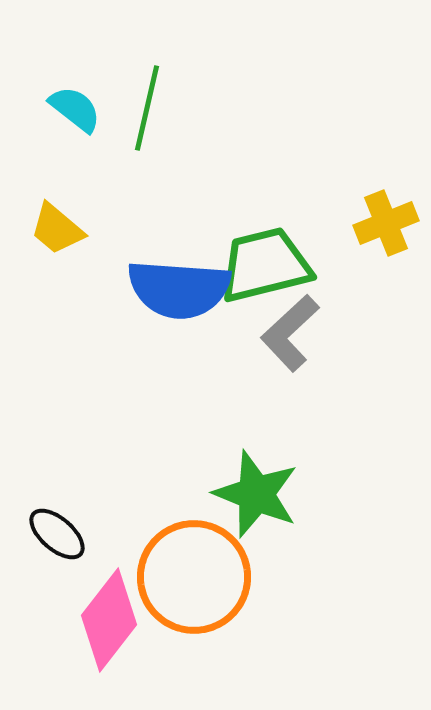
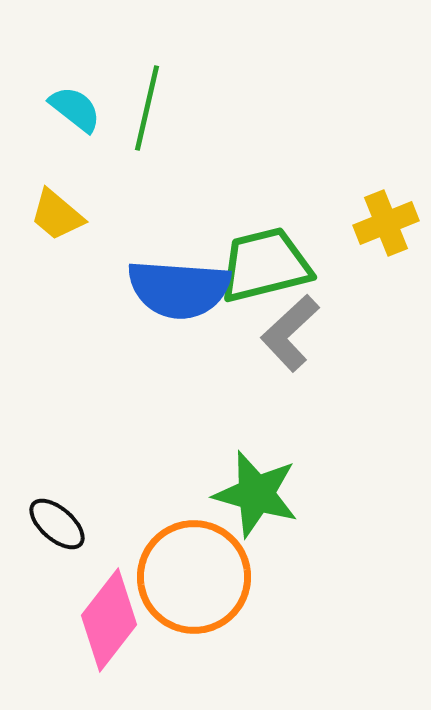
yellow trapezoid: moved 14 px up
green star: rotated 6 degrees counterclockwise
black ellipse: moved 10 px up
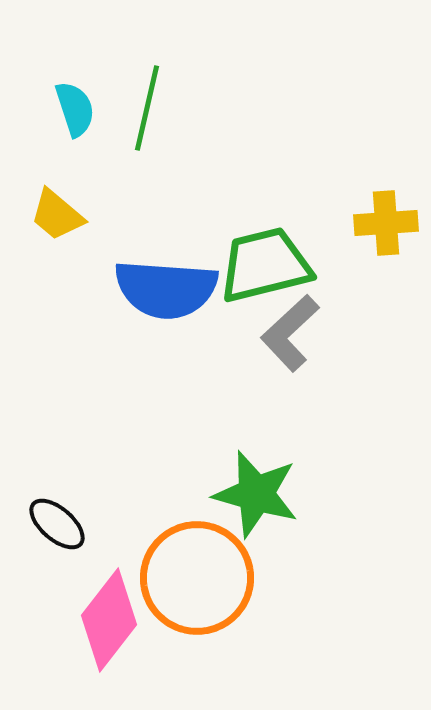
cyan semicircle: rotated 34 degrees clockwise
yellow cross: rotated 18 degrees clockwise
blue semicircle: moved 13 px left
orange circle: moved 3 px right, 1 px down
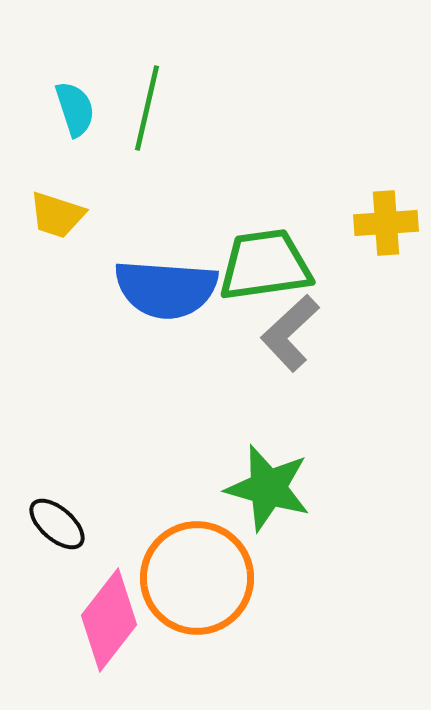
yellow trapezoid: rotated 22 degrees counterclockwise
green trapezoid: rotated 6 degrees clockwise
green star: moved 12 px right, 6 px up
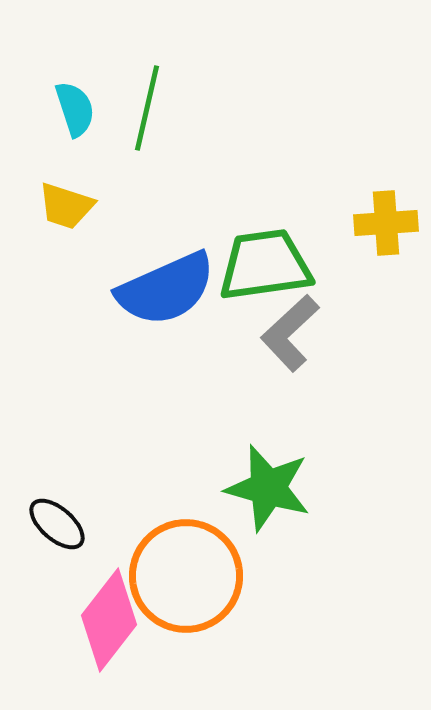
yellow trapezoid: moved 9 px right, 9 px up
blue semicircle: rotated 28 degrees counterclockwise
orange circle: moved 11 px left, 2 px up
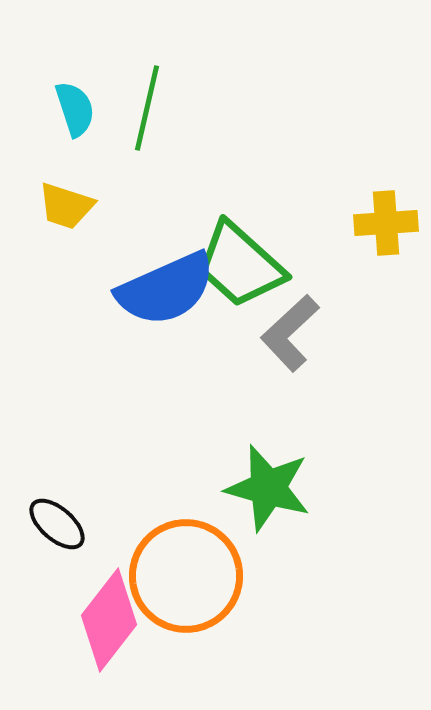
green trapezoid: moved 25 px left; rotated 130 degrees counterclockwise
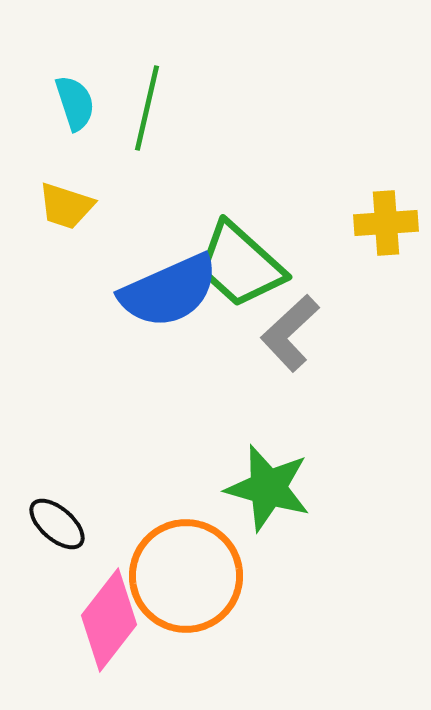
cyan semicircle: moved 6 px up
blue semicircle: moved 3 px right, 2 px down
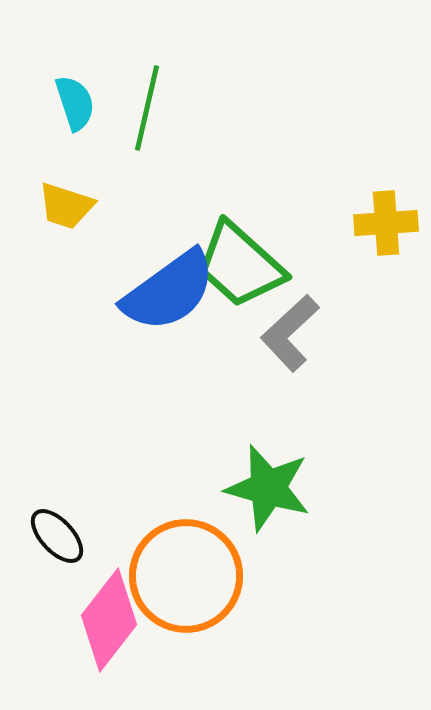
blue semicircle: rotated 12 degrees counterclockwise
black ellipse: moved 12 px down; rotated 6 degrees clockwise
